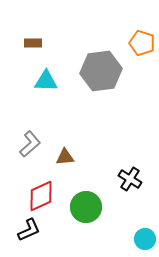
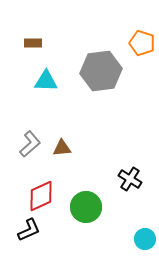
brown triangle: moved 3 px left, 9 px up
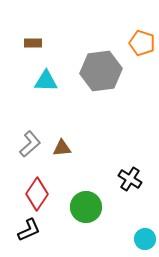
red diamond: moved 4 px left, 2 px up; rotated 32 degrees counterclockwise
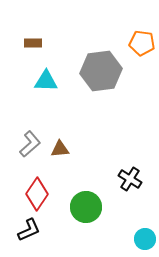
orange pentagon: rotated 10 degrees counterclockwise
brown triangle: moved 2 px left, 1 px down
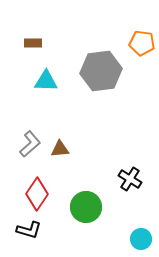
black L-shape: rotated 40 degrees clockwise
cyan circle: moved 4 px left
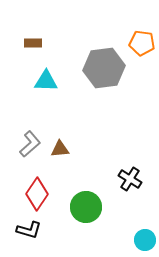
gray hexagon: moved 3 px right, 3 px up
cyan circle: moved 4 px right, 1 px down
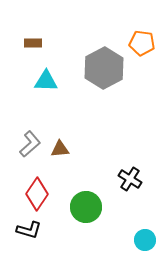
gray hexagon: rotated 21 degrees counterclockwise
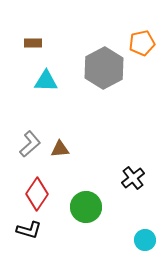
orange pentagon: rotated 20 degrees counterclockwise
black cross: moved 3 px right, 1 px up; rotated 20 degrees clockwise
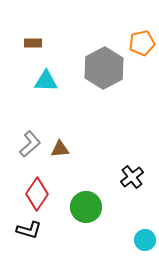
black cross: moved 1 px left, 1 px up
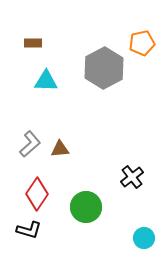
cyan circle: moved 1 px left, 2 px up
